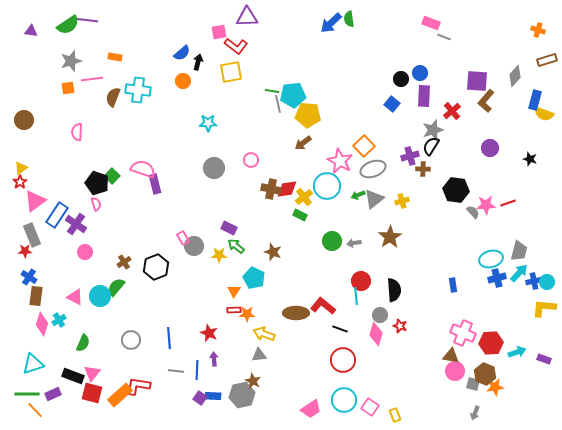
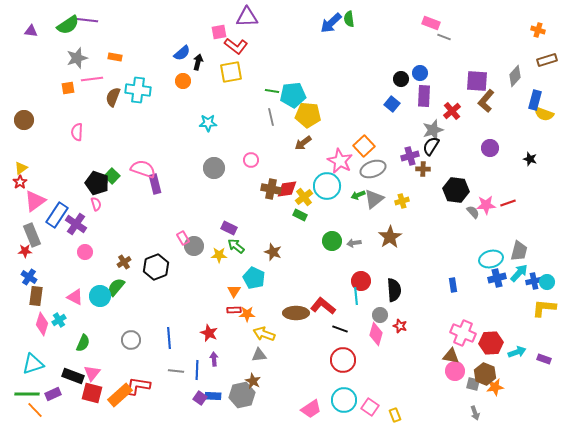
gray star at (71, 61): moved 6 px right, 3 px up
gray line at (278, 104): moved 7 px left, 13 px down
gray arrow at (475, 413): rotated 40 degrees counterclockwise
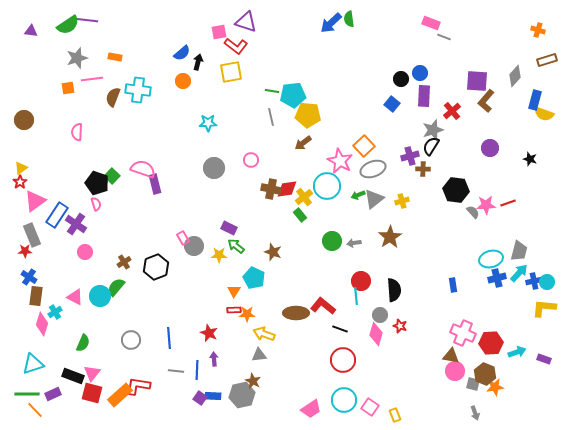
purple triangle at (247, 17): moved 1 px left, 5 px down; rotated 20 degrees clockwise
green rectangle at (300, 215): rotated 24 degrees clockwise
cyan cross at (59, 320): moved 4 px left, 8 px up
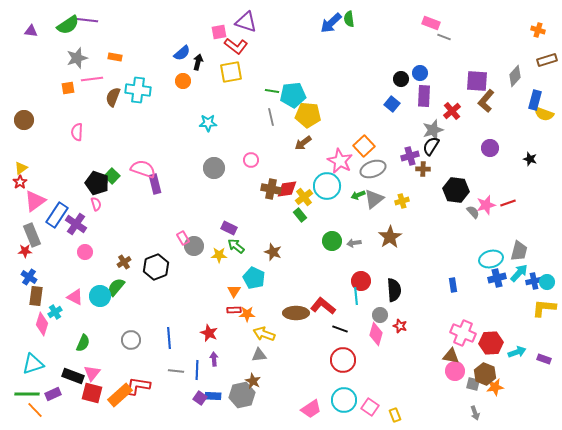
pink star at (486, 205): rotated 12 degrees counterclockwise
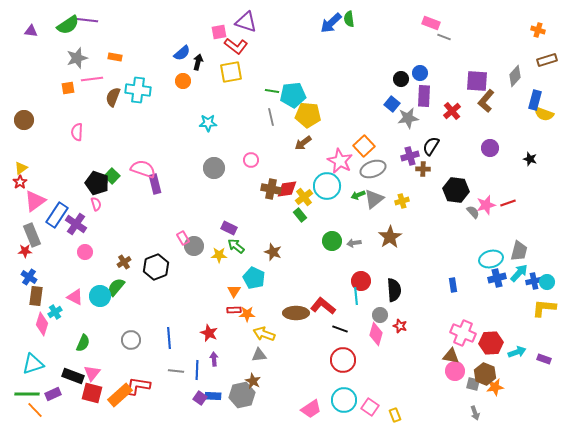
gray star at (433, 130): moved 25 px left, 12 px up; rotated 10 degrees clockwise
